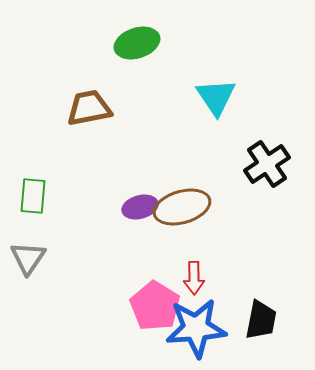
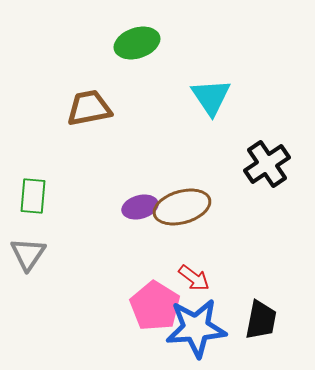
cyan triangle: moved 5 px left
gray triangle: moved 4 px up
red arrow: rotated 52 degrees counterclockwise
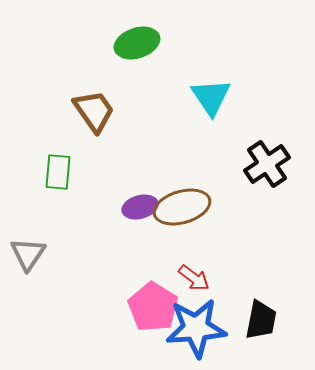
brown trapezoid: moved 5 px right, 3 px down; rotated 66 degrees clockwise
green rectangle: moved 25 px right, 24 px up
pink pentagon: moved 2 px left, 1 px down
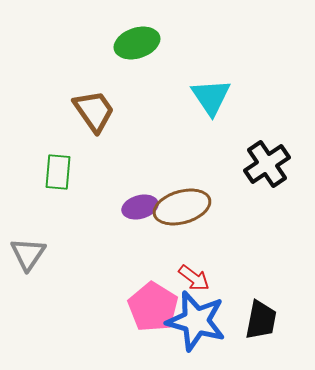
blue star: moved 7 px up; rotated 20 degrees clockwise
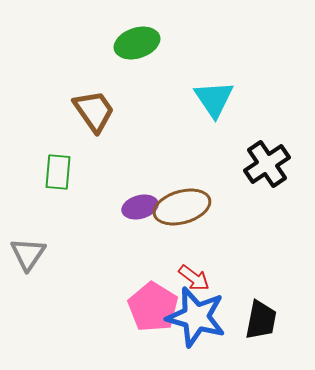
cyan triangle: moved 3 px right, 2 px down
blue star: moved 4 px up
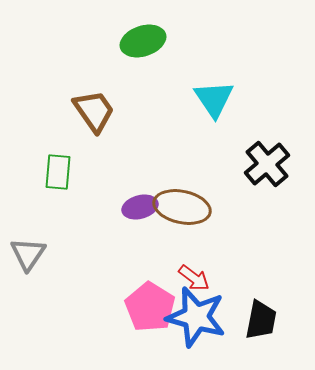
green ellipse: moved 6 px right, 2 px up
black cross: rotated 6 degrees counterclockwise
brown ellipse: rotated 28 degrees clockwise
pink pentagon: moved 3 px left
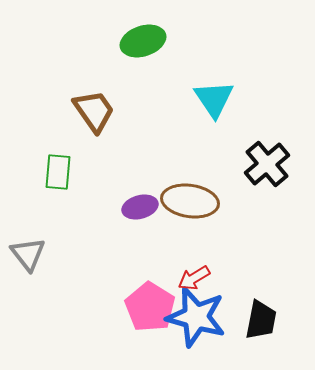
brown ellipse: moved 8 px right, 6 px up; rotated 4 degrees counterclockwise
gray triangle: rotated 12 degrees counterclockwise
red arrow: rotated 112 degrees clockwise
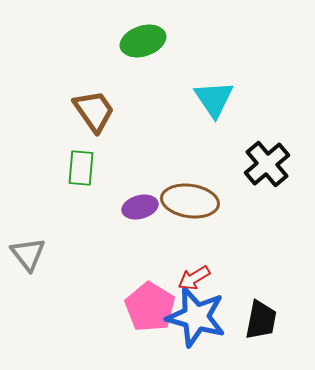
green rectangle: moved 23 px right, 4 px up
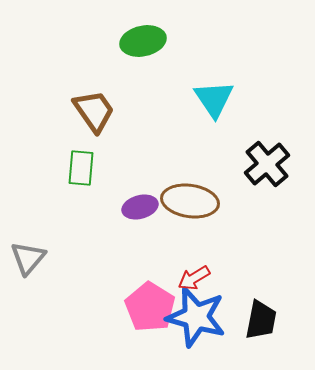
green ellipse: rotated 6 degrees clockwise
gray triangle: moved 4 px down; rotated 18 degrees clockwise
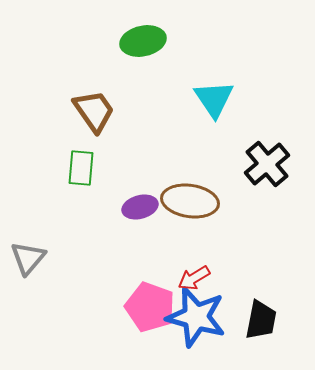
pink pentagon: rotated 12 degrees counterclockwise
